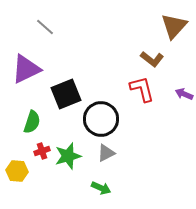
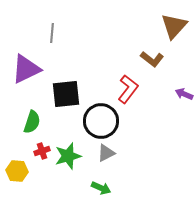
gray line: moved 7 px right, 6 px down; rotated 54 degrees clockwise
red L-shape: moved 14 px left; rotated 52 degrees clockwise
black square: rotated 16 degrees clockwise
black circle: moved 2 px down
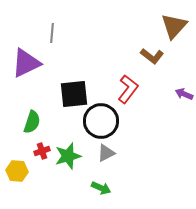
brown L-shape: moved 3 px up
purple triangle: moved 6 px up
black square: moved 8 px right
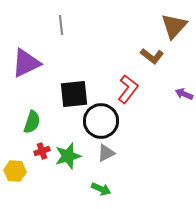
gray line: moved 9 px right, 8 px up; rotated 12 degrees counterclockwise
yellow hexagon: moved 2 px left
green arrow: moved 1 px down
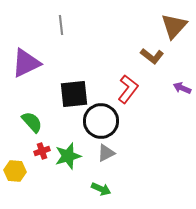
purple arrow: moved 2 px left, 6 px up
green semicircle: rotated 60 degrees counterclockwise
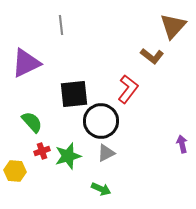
brown triangle: moved 1 px left
purple arrow: moved 56 px down; rotated 54 degrees clockwise
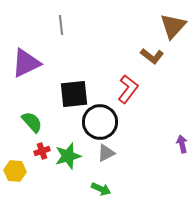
black circle: moved 1 px left, 1 px down
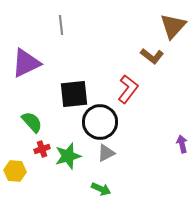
red cross: moved 2 px up
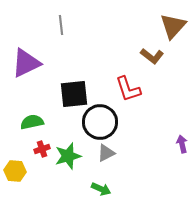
red L-shape: rotated 124 degrees clockwise
green semicircle: rotated 60 degrees counterclockwise
